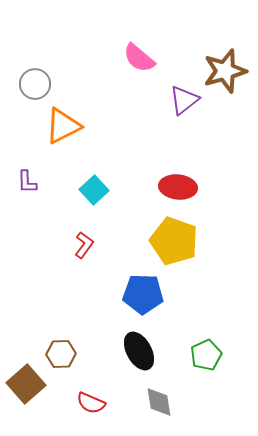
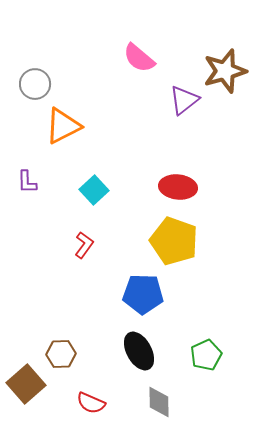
gray diamond: rotated 8 degrees clockwise
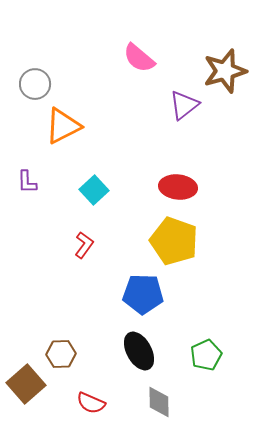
purple triangle: moved 5 px down
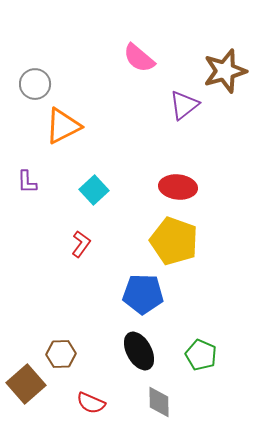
red L-shape: moved 3 px left, 1 px up
green pentagon: moved 5 px left; rotated 24 degrees counterclockwise
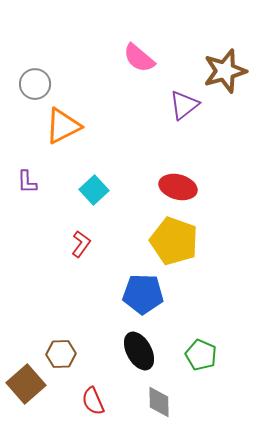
red ellipse: rotated 9 degrees clockwise
red semicircle: moved 2 px right, 2 px up; rotated 44 degrees clockwise
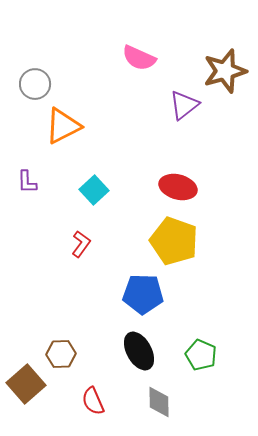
pink semicircle: rotated 16 degrees counterclockwise
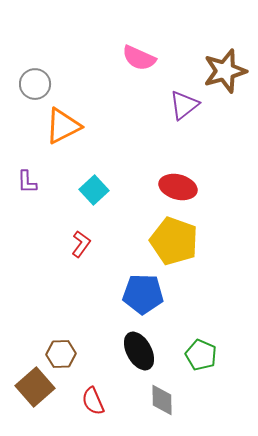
brown square: moved 9 px right, 3 px down
gray diamond: moved 3 px right, 2 px up
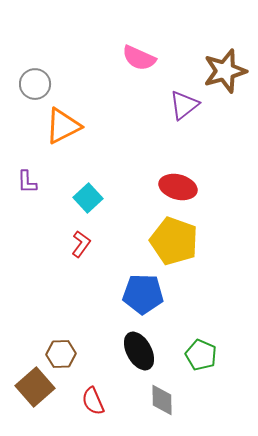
cyan square: moved 6 px left, 8 px down
